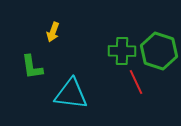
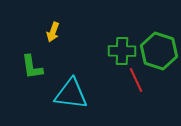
red line: moved 2 px up
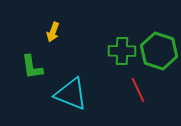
red line: moved 2 px right, 10 px down
cyan triangle: rotated 15 degrees clockwise
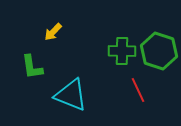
yellow arrow: rotated 24 degrees clockwise
cyan triangle: moved 1 px down
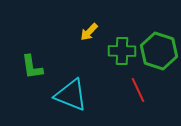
yellow arrow: moved 36 px right
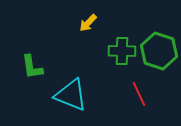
yellow arrow: moved 1 px left, 9 px up
red line: moved 1 px right, 4 px down
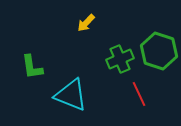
yellow arrow: moved 2 px left
green cross: moved 2 px left, 8 px down; rotated 24 degrees counterclockwise
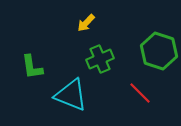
green cross: moved 20 px left
red line: moved 1 px right, 1 px up; rotated 20 degrees counterclockwise
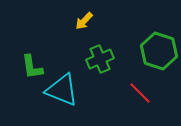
yellow arrow: moved 2 px left, 2 px up
cyan triangle: moved 9 px left, 5 px up
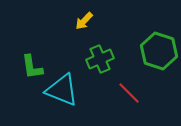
red line: moved 11 px left
